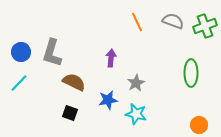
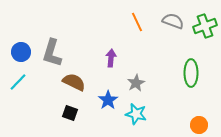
cyan line: moved 1 px left, 1 px up
blue star: rotated 24 degrees counterclockwise
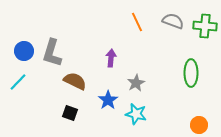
green cross: rotated 25 degrees clockwise
blue circle: moved 3 px right, 1 px up
brown semicircle: moved 1 px right, 1 px up
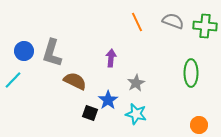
cyan line: moved 5 px left, 2 px up
black square: moved 20 px right
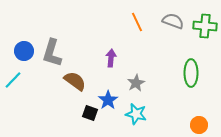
brown semicircle: rotated 10 degrees clockwise
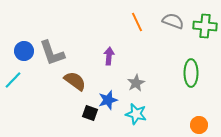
gray L-shape: rotated 36 degrees counterclockwise
purple arrow: moved 2 px left, 2 px up
blue star: rotated 18 degrees clockwise
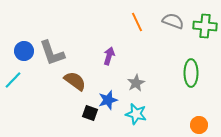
purple arrow: rotated 12 degrees clockwise
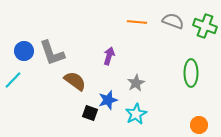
orange line: rotated 60 degrees counterclockwise
green cross: rotated 15 degrees clockwise
cyan star: rotated 30 degrees clockwise
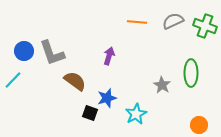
gray semicircle: rotated 45 degrees counterclockwise
gray star: moved 26 px right, 2 px down; rotated 12 degrees counterclockwise
blue star: moved 1 px left, 2 px up
